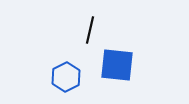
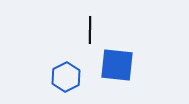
black line: rotated 12 degrees counterclockwise
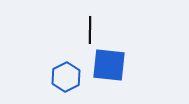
blue square: moved 8 px left
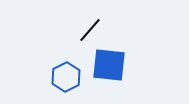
black line: rotated 40 degrees clockwise
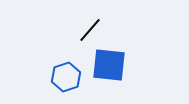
blue hexagon: rotated 8 degrees clockwise
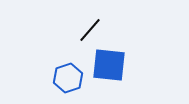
blue hexagon: moved 2 px right, 1 px down
